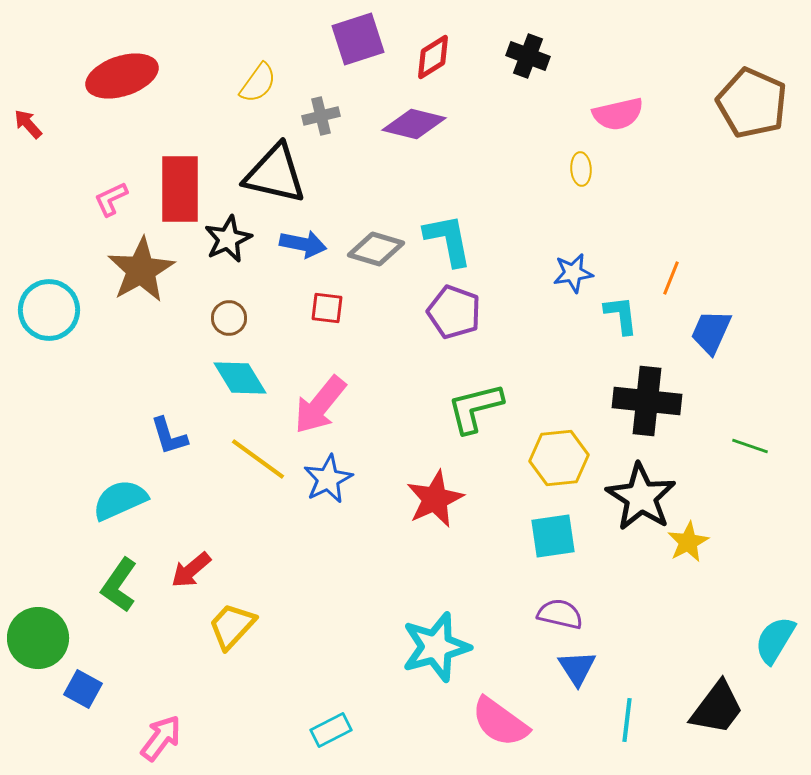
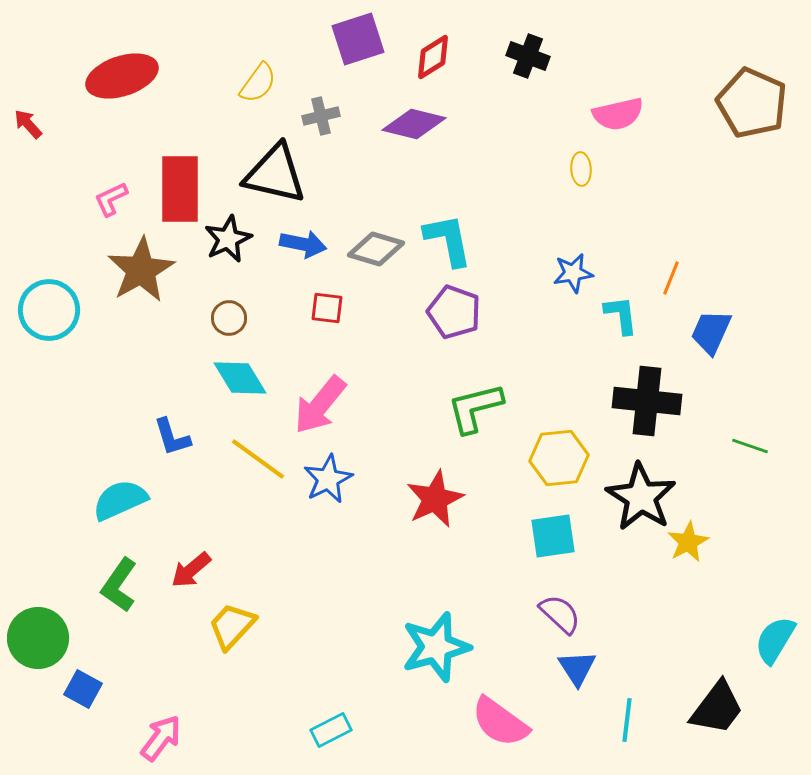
blue L-shape at (169, 436): moved 3 px right, 1 px down
purple semicircle at (560, 614): rotated 30 degrees clockwise
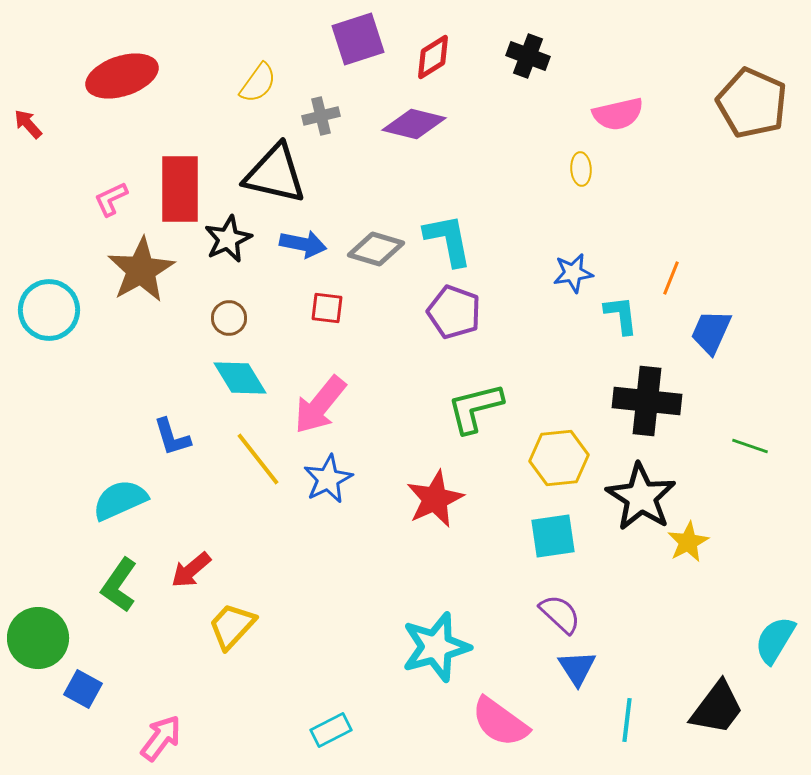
yellow line at (258, 459): rotated 16 degrees clockwise
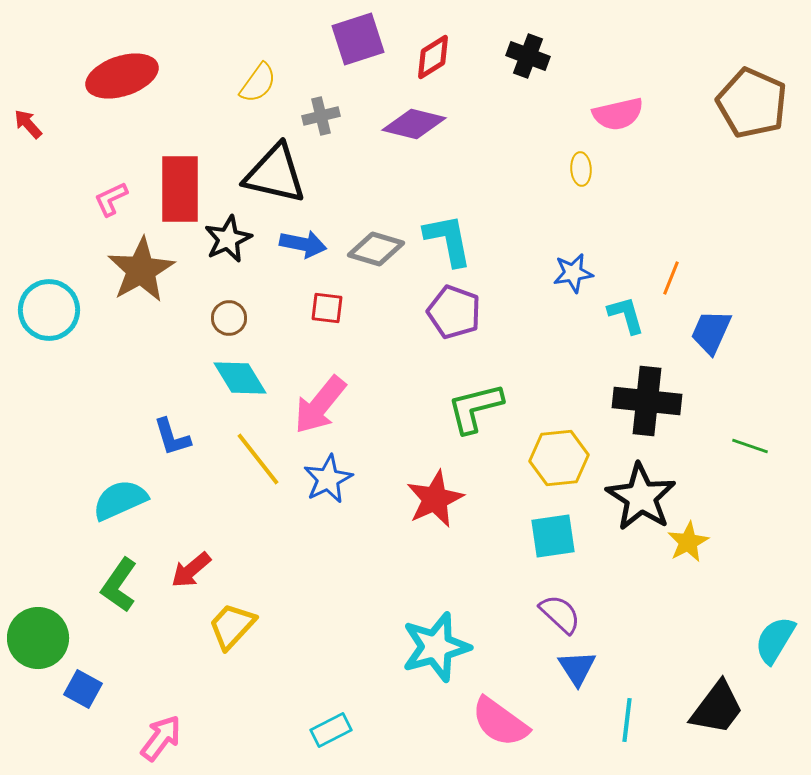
cyan L-shape at (621, 315): moved 5 px right; rotated 9 degrees counterclockwise
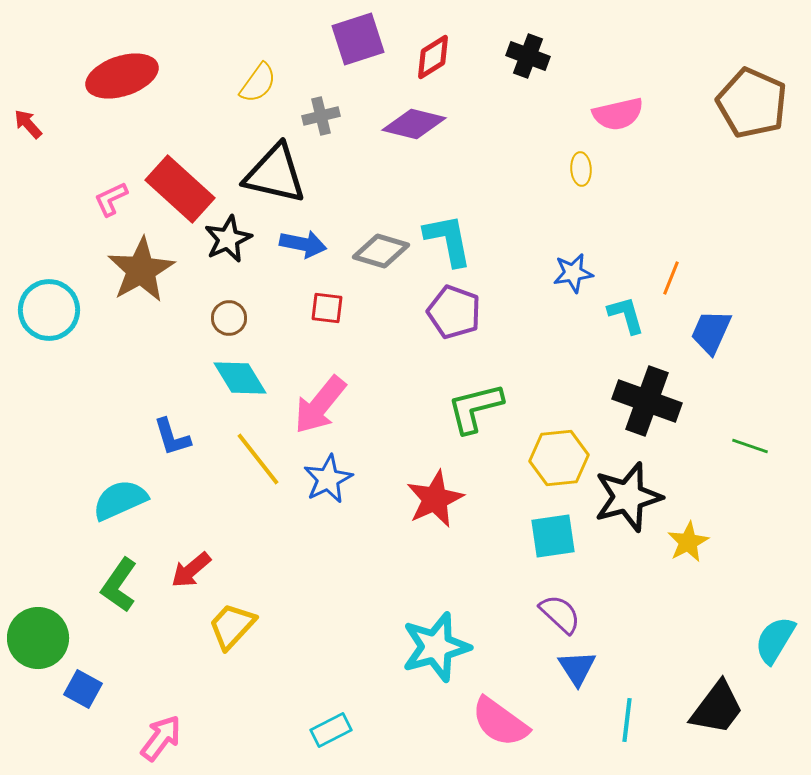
red rectangle at (180, 189): rotated 48 degrees counterclockwise
gray diamond at (376, 249): moved 5 px right, 2 px down
black cross at (647, 401): rotated 14 degrees clockwise
black star at (641, 497): moved 13 px left; rotated 24 degrees clockwise
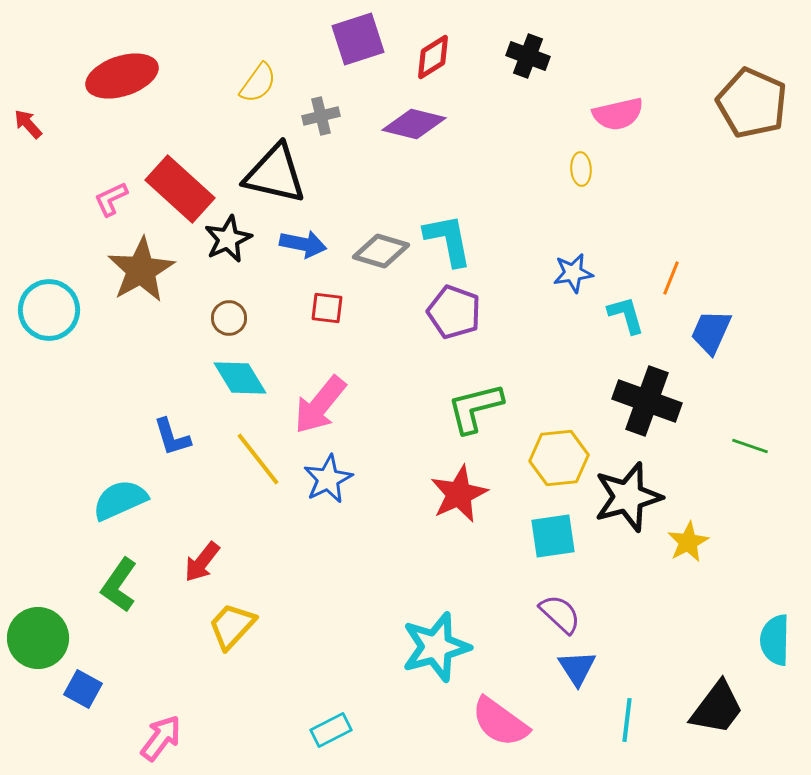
red star at (435, 499): moved 24 px right, 5 px up
red arrow at (191, 570): moved 11 px right, 8 px up; rotated 12 degrees counterclockwise
cyan semicircle at (775, 640): rotated 30 degrees counterclockwise
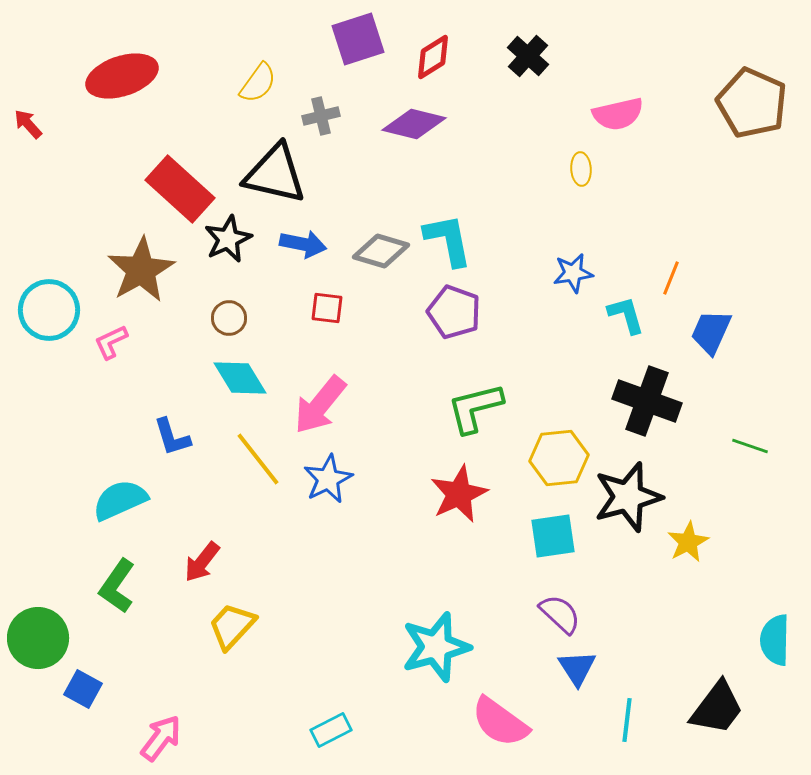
black cross at (528, 56): rotated 21 degrees clockwise
pink L-shape at (111, 199): moved 143 px down
green L-shape at (119, 585): moved 2 px left, 1 px down
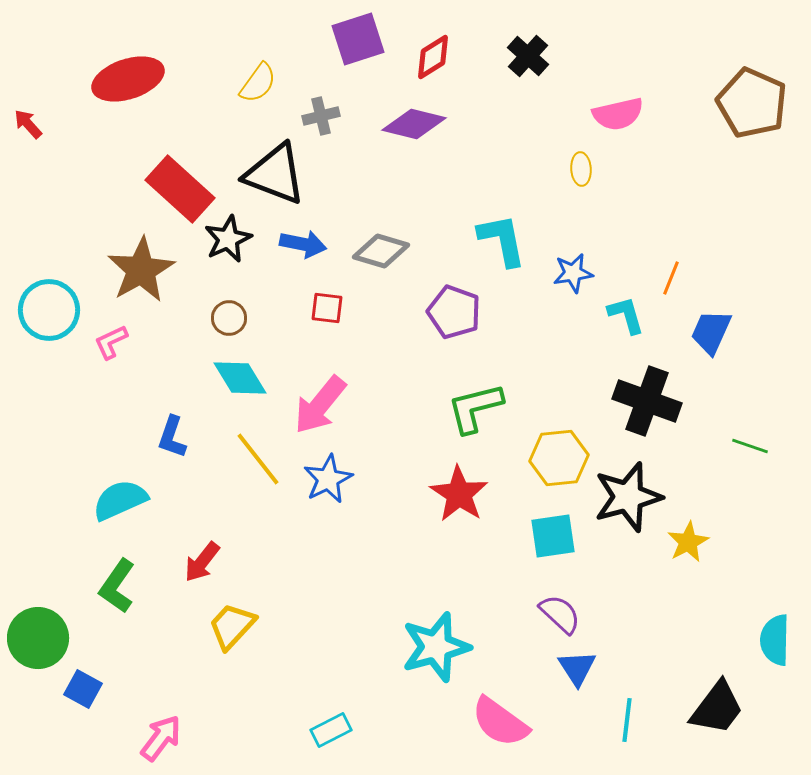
red ellipse at (122, 76): moved 6 px right, 3 px down
black triangle at (275, 174): rotated 8 degrees clockwise
cyan L-shape at (448, 240): moved 54 px right
blue L-shape at (172, 437): rotated 36 degrees clockwise
red star at (459, 494): rotated 14 degrees counterclockwise
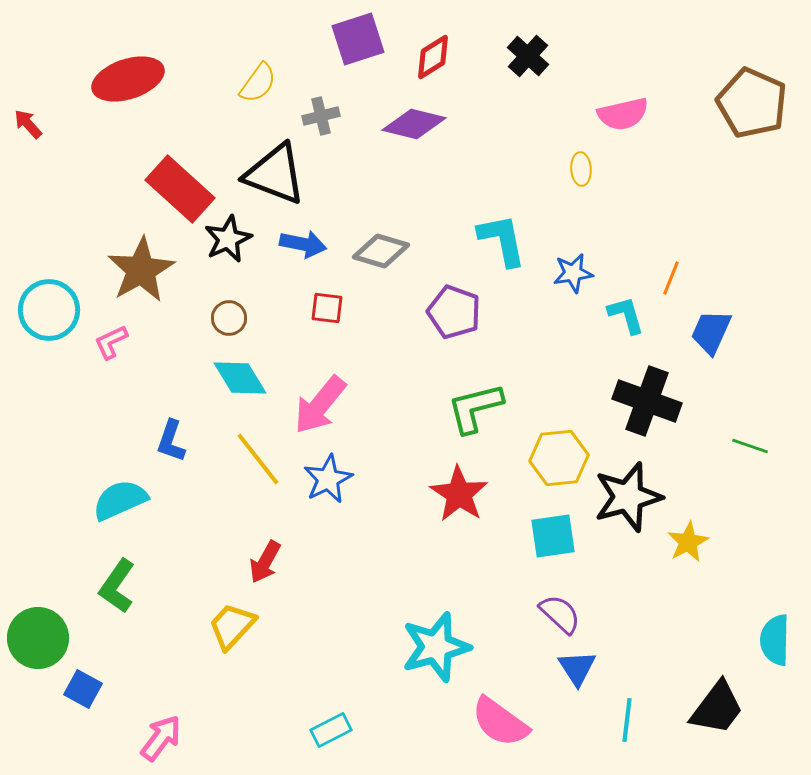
pink semicircle at (618, 114): moved 5 px right
blue L-shape at (172, 437): moved 1 px left, 4 px down
red arrow at (202, 562): moved 63 px right; rotated 9 degrees counterclockwise
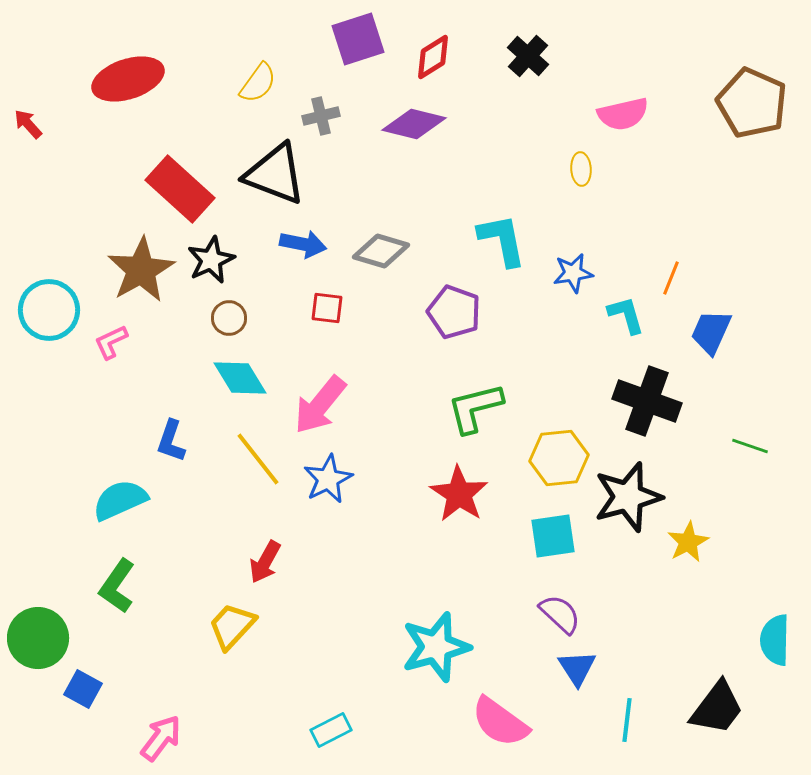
black star at (228, 239): moved 17 px left, 21 px down
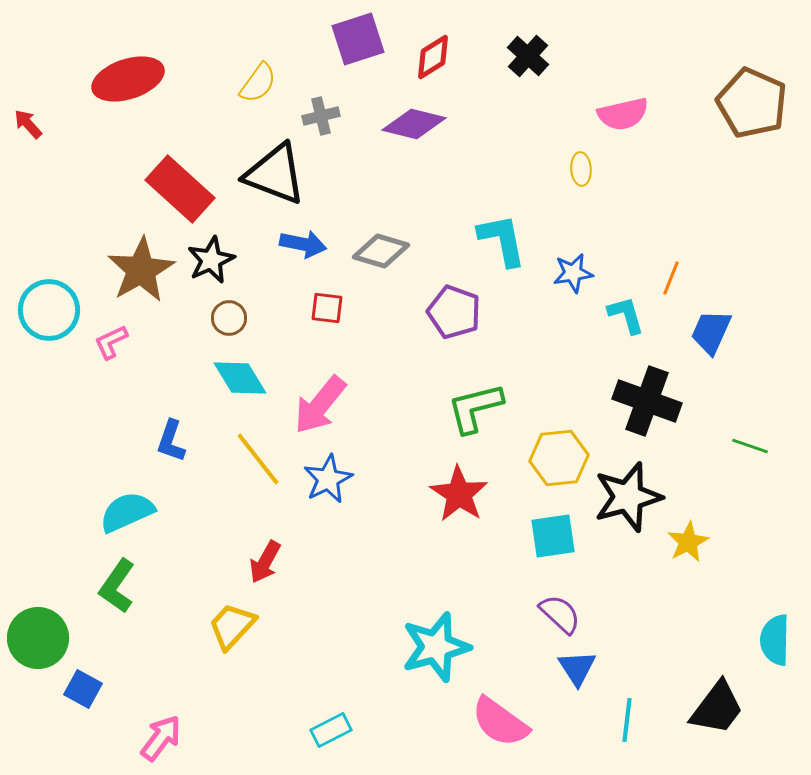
cyan semicircle at (120, 500): moved 7 px right, 12 px down
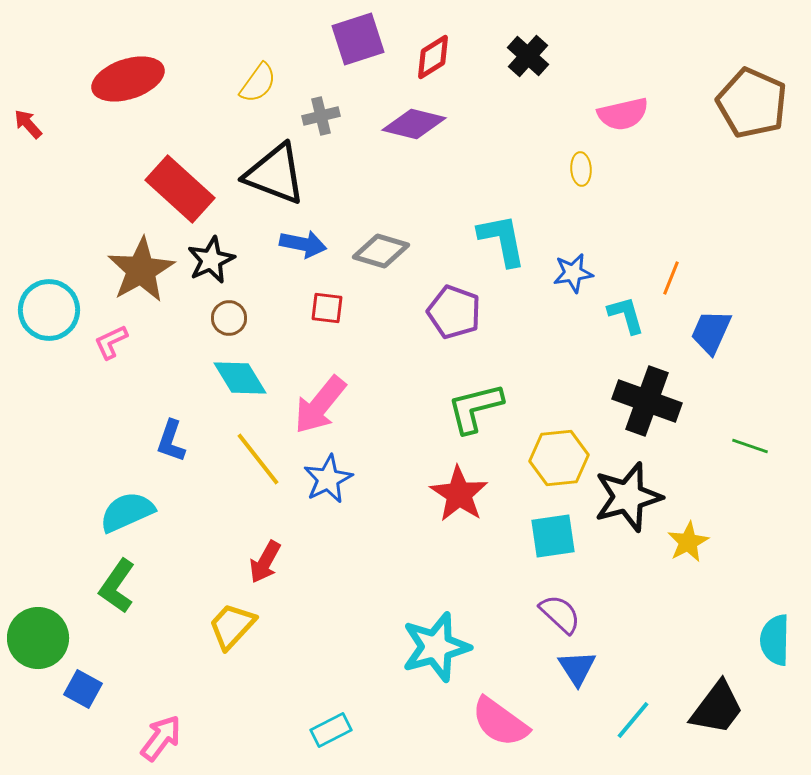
cyan line at (627, 720): moved 6 px right; rotated 33 degrees clockwise
